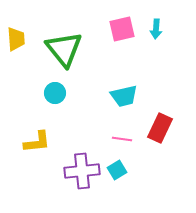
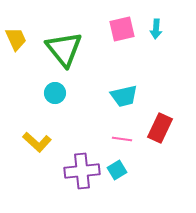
yellow trapezoid: rotated 20 degrees counterclockwise
yellow L-shape: rotated 48 degrees clockwise
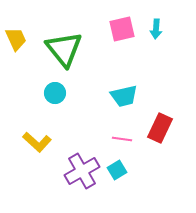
purple cross: rotated 24 degrees counterclockwise
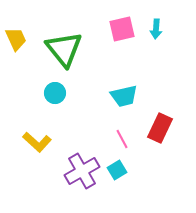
pink line: rotated 54 degrees clockwise
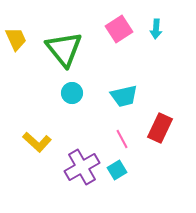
pink square: moved 3 px left; rotated 20 degrees counterclockwise
cyan circle: moved 17 px right
purple cross: moved 4 px up
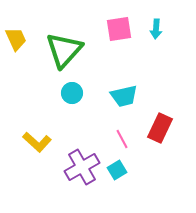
pink square: rotated 24 degrees clockwise
green triangle: moved 1 px down; rotated 21 degrees clockwise
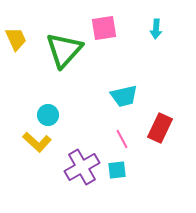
pink square: moved 15 px left, 1 px up
cyan circle: moved 24 px left, 22 px down
cyan square: rotated 24 degrees clockwise
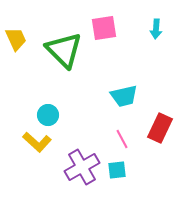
green triangle: rotated 27 degrees counterclockwise
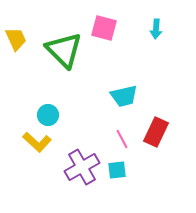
pink square: rotated 24 degrees clockwise
red rectangle: moved 4 px left, 4 px down
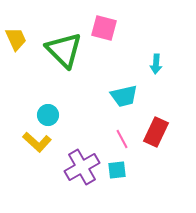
cyan arrow: moved 35 px down
